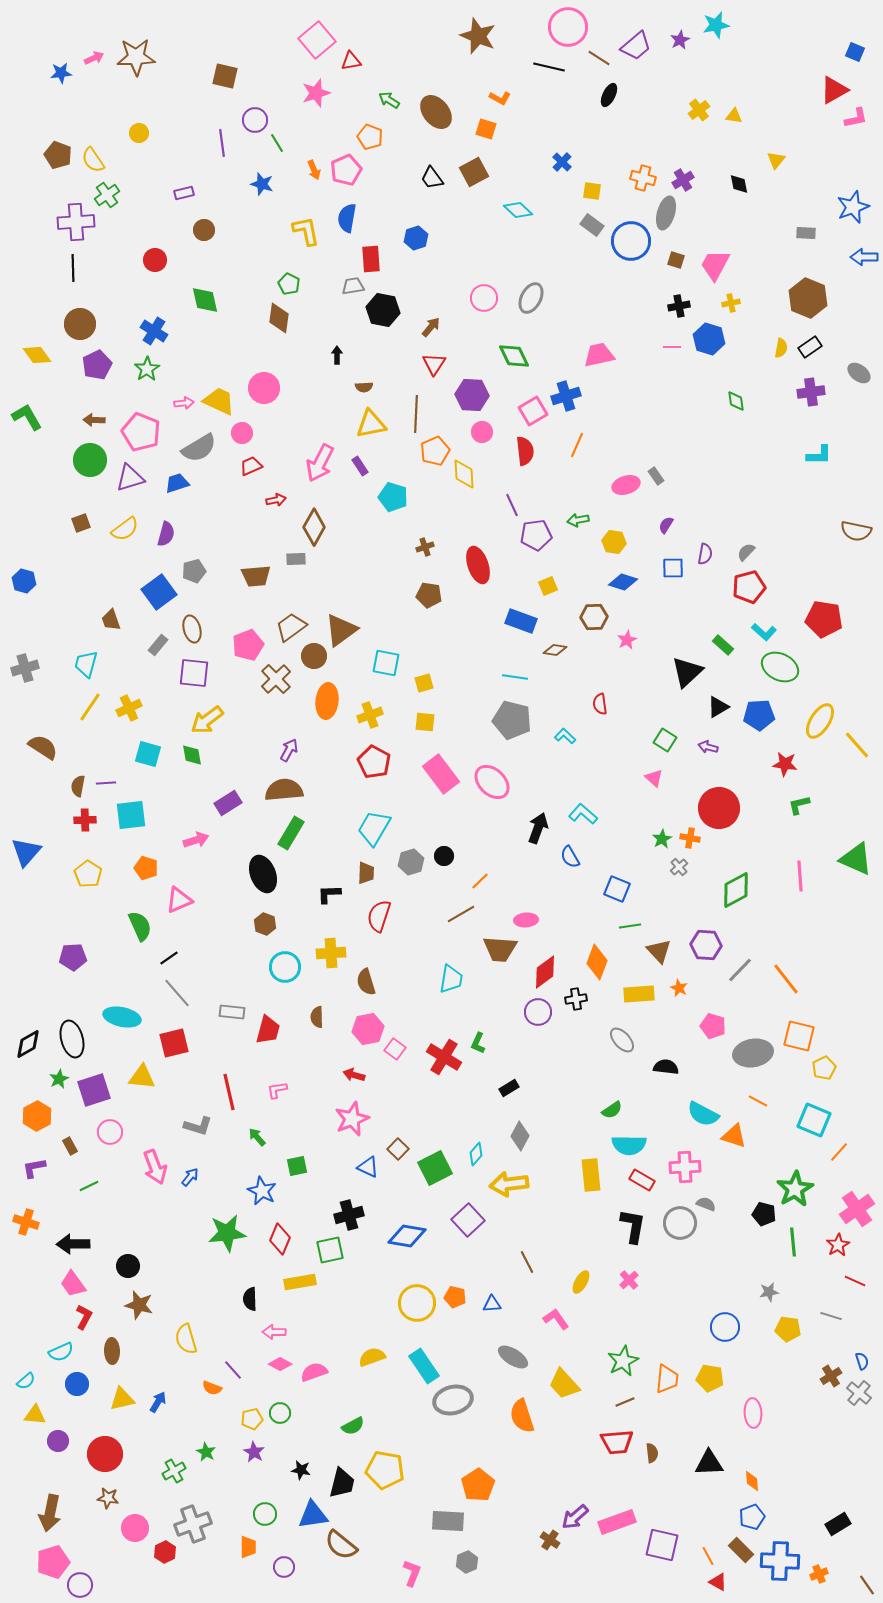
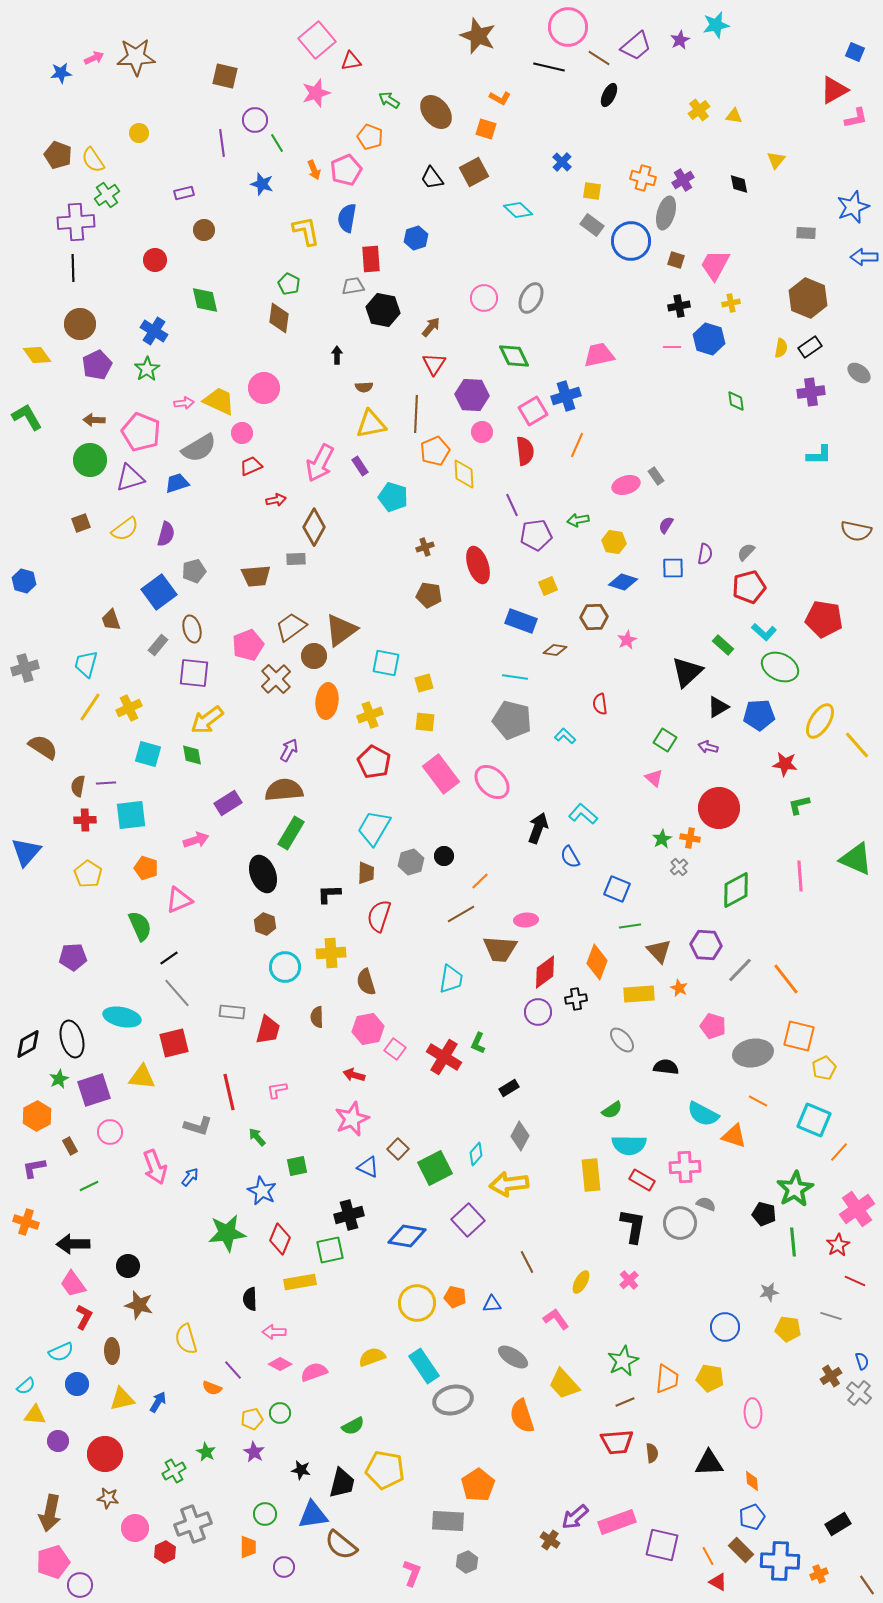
cyan semicircle at (26, 1381): moved 5 px down
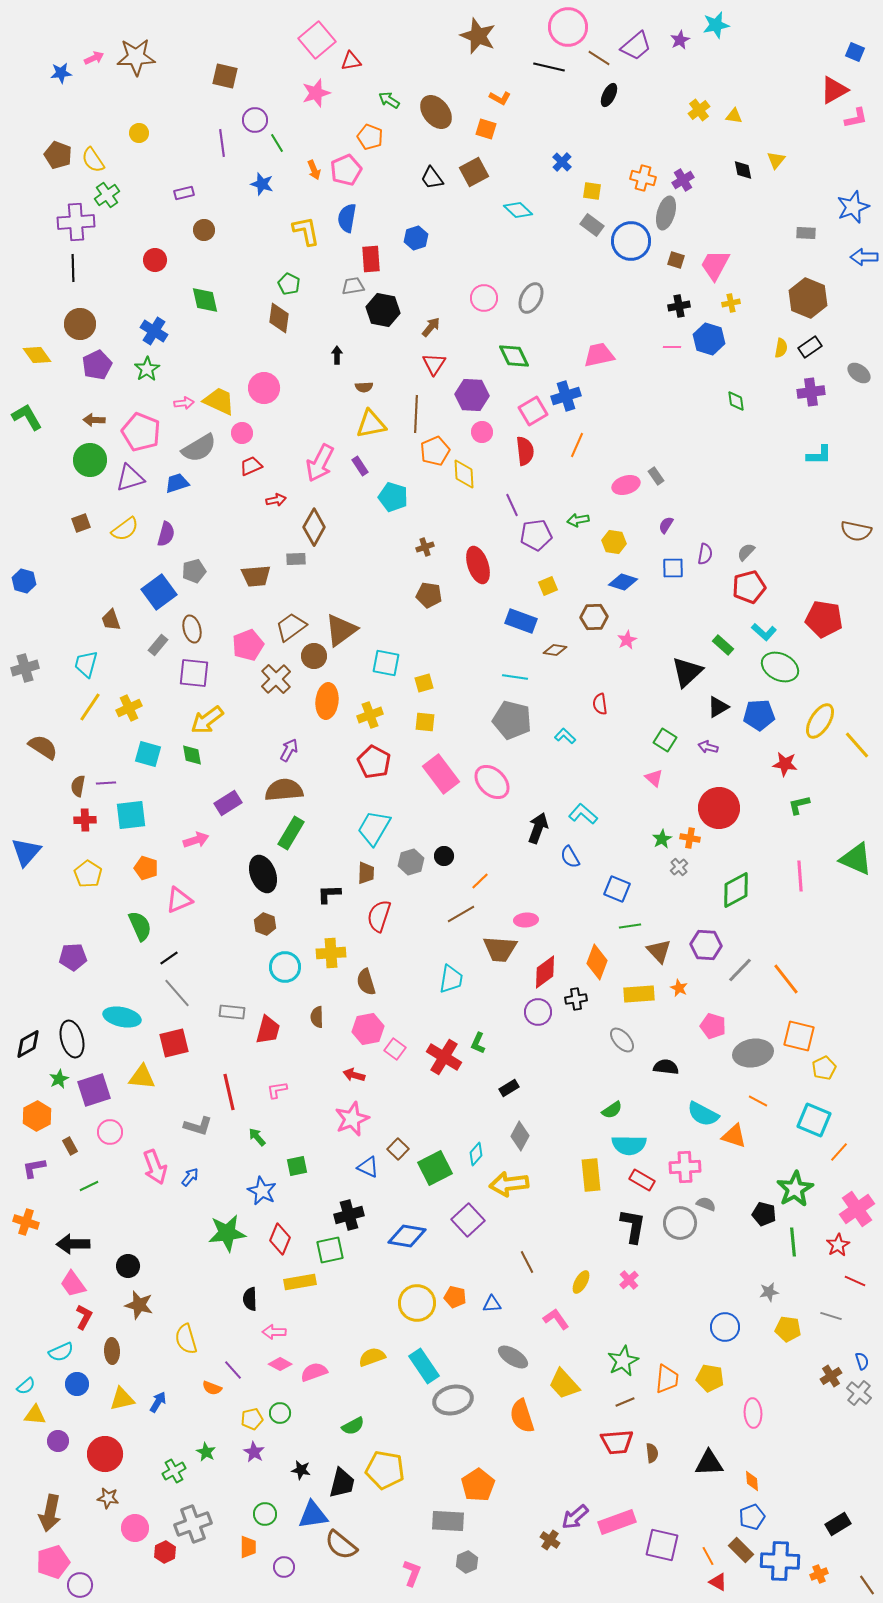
black diamond at (739, 184): moved 4 px right, 14 px up
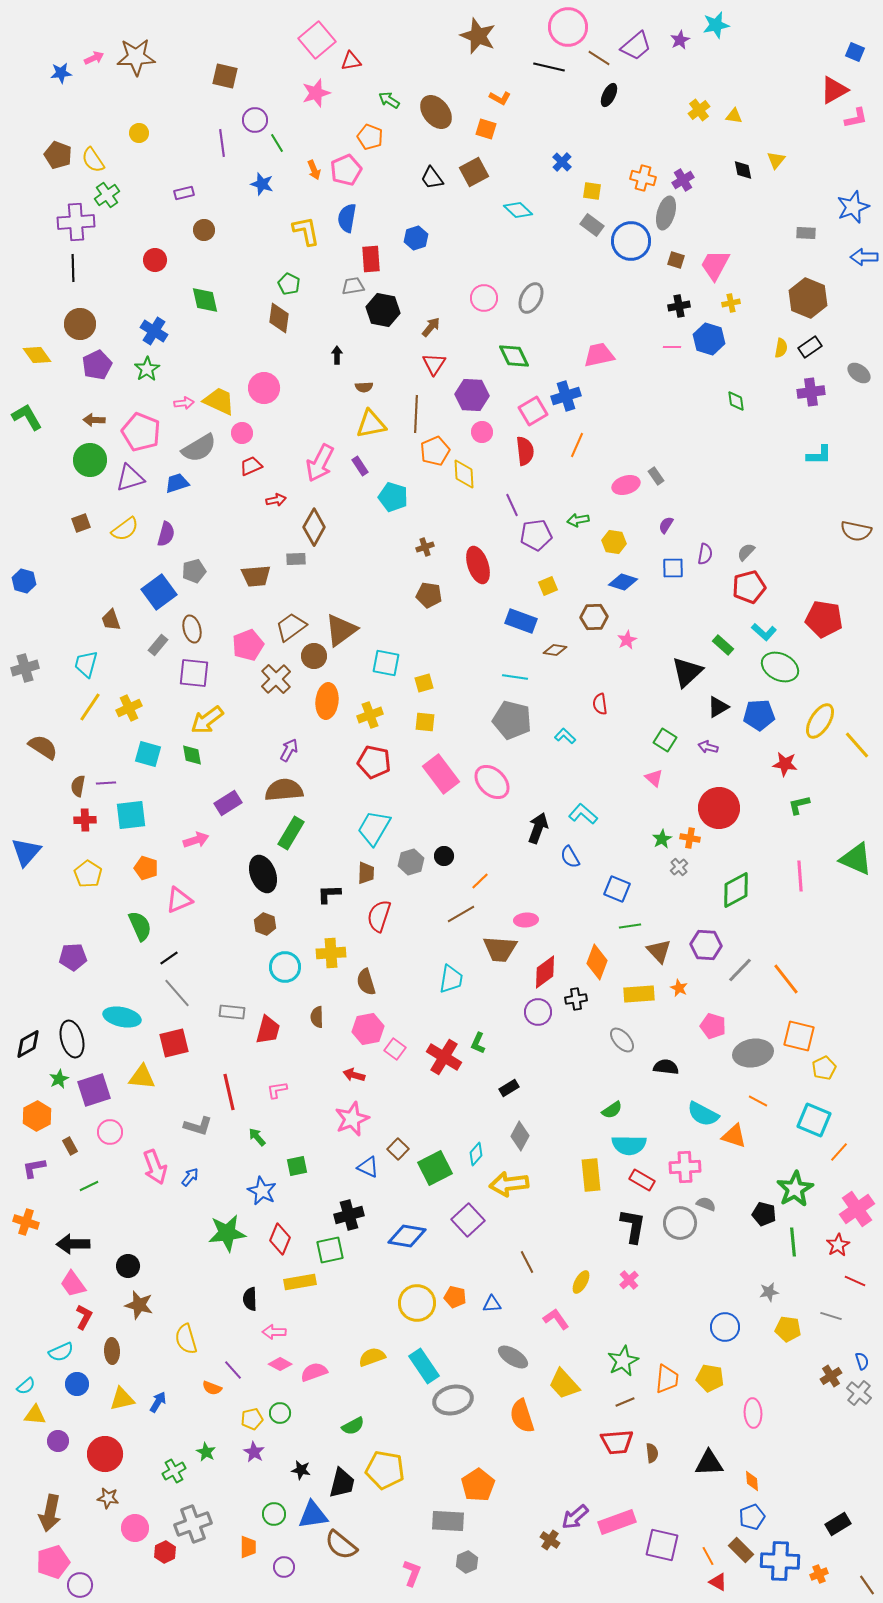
red pentagon at (374, 762): rotated 16 degrees counterclockwise
green circle at (265, 1514): moved 9 px right
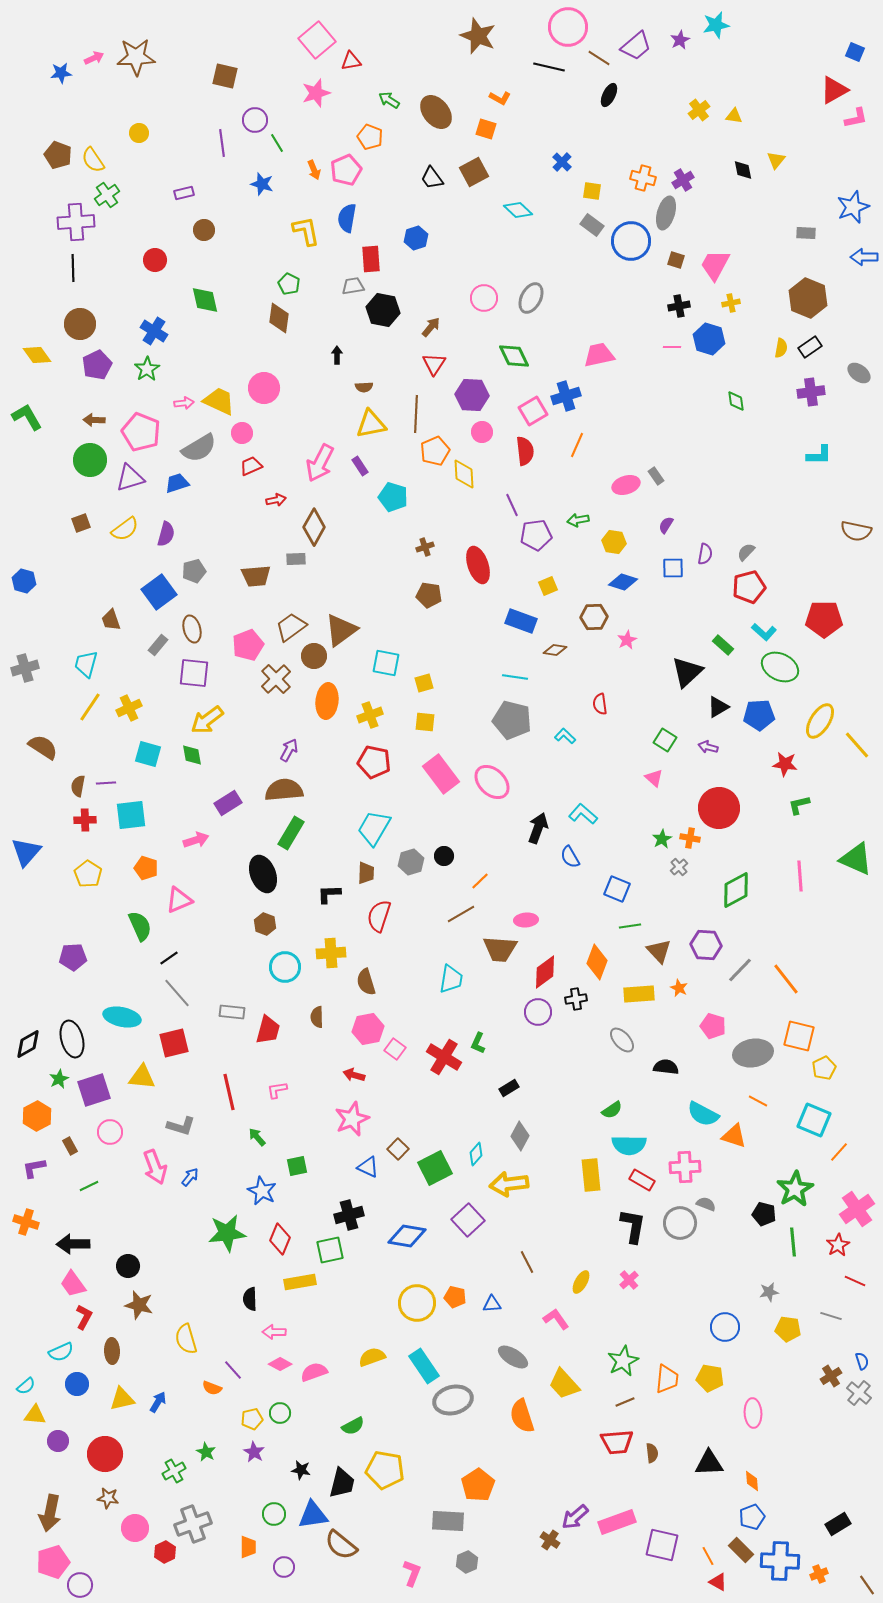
red pentagon at (824, 619): rotated 9 degrees counterclockwise
gray L-shape at (198, 1126): moved 17 px left
